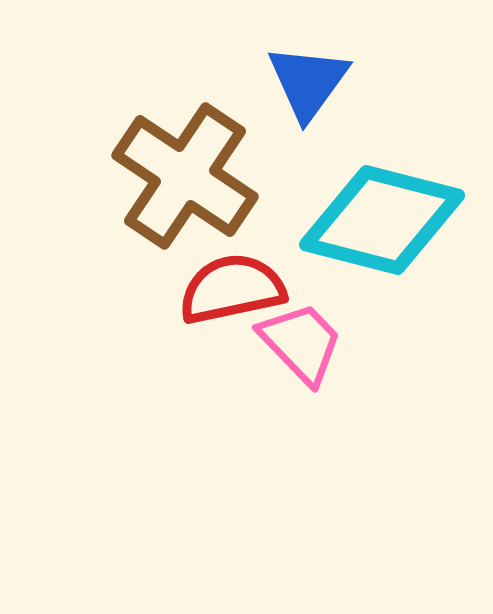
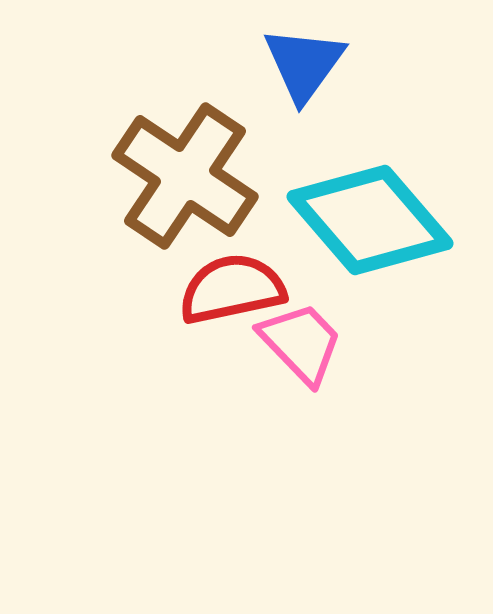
blue triangle: moved 4 px left, 18 px up
cyan diamond: moved 12 px left; rotated 35 degrees clockwise
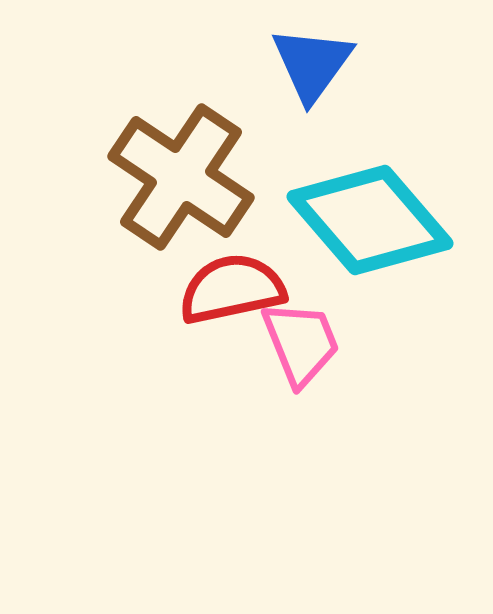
blue triangle: moved 8 px right
brown cross: moved 4 px left, 1 px down
pink trapezoid: rotated 22 degrees clockwise
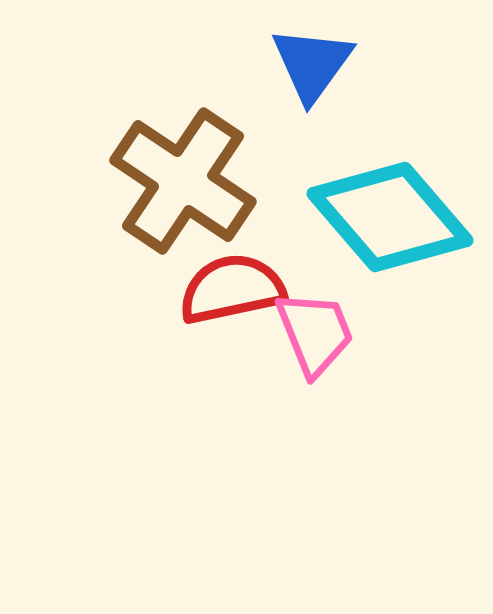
brown cross: moved 2 px right, 4 px down
cyan diamond: moved 20 px right, 3 px up
pink trapezoid: moved 14 px right, 10 px up
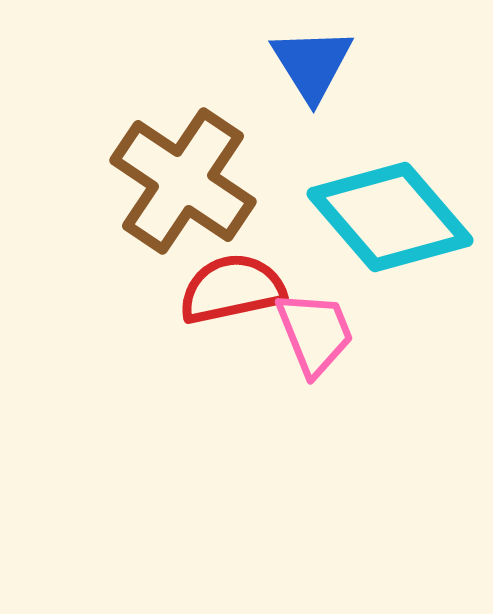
blue triangle: rotated 8 degrees counterclockwise
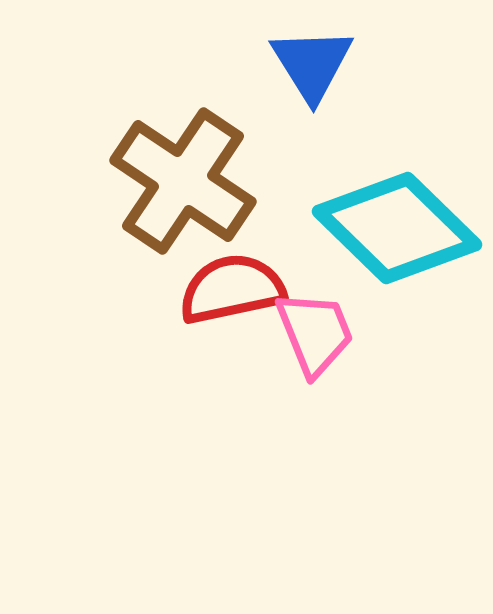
cyan diamond: moved 7 px right, 11 px down; rotated 5 degrees counterclockwise
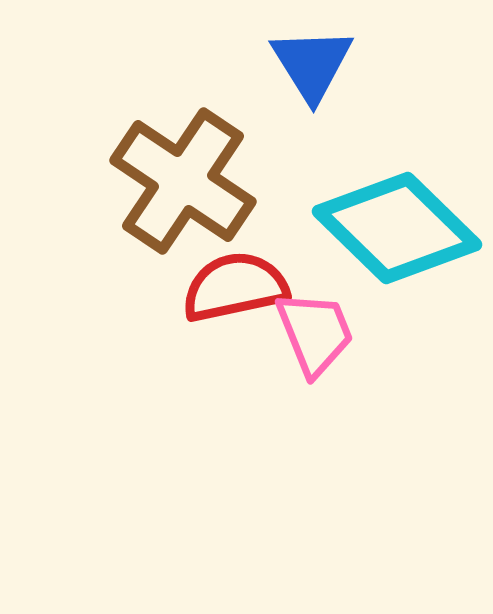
red semicircle: moved 3 px right, 2 px up
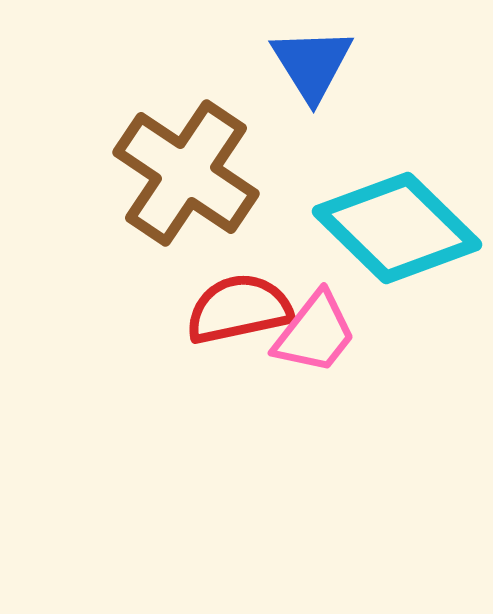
brown cross: moved 3 px right, 8 px up
red semicircle: moved 4 px right, 22 px down
pink trapezoid: rotated 60 degrees clockwise
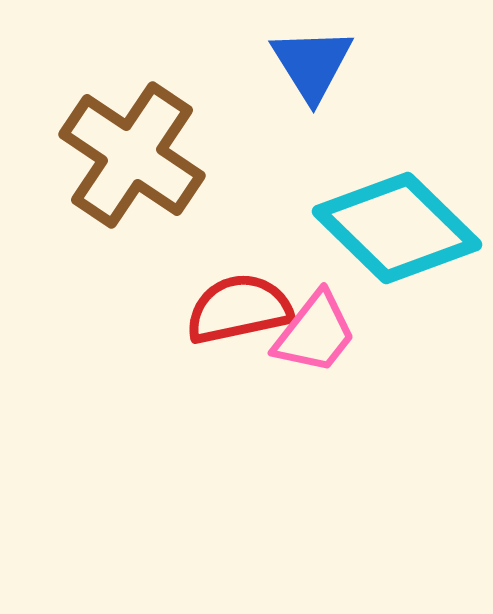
brown cross: moved 54 px left, 18 px up
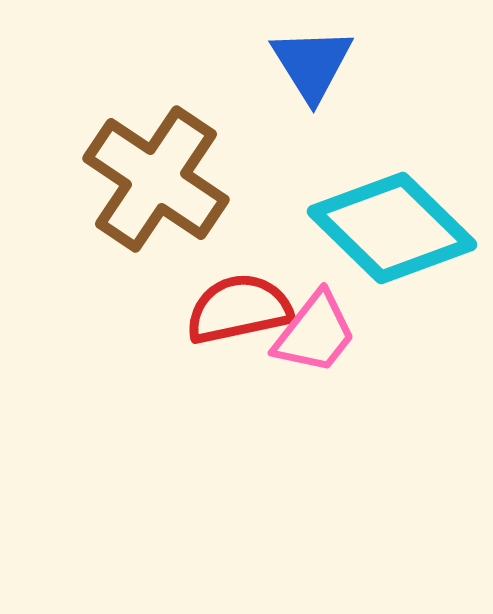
brown cross: moved 24 px right, 24 px down
cyan diamond: moved 5 px left
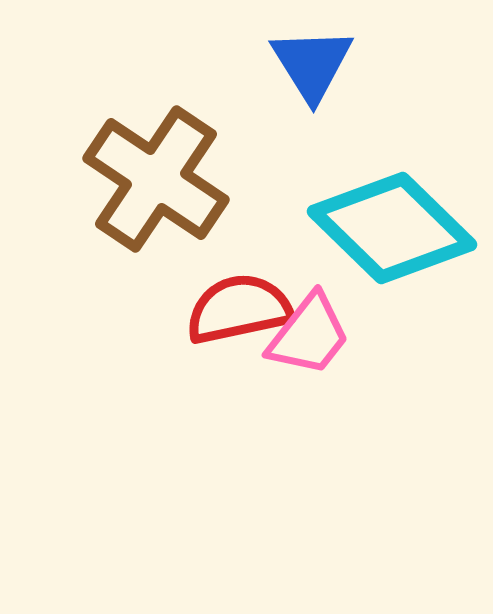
pink trapezoid: moved 6 px left, 2 px down
